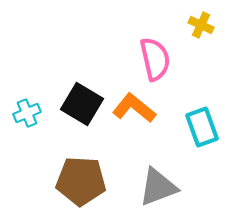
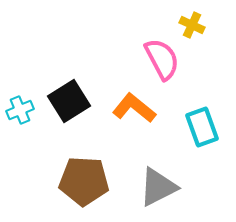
yellow cross: moved 9 px left
pink semicircle: moved 7 px right; rotated 15 degrees counterclockwise
black square: moved 13 px left, 3 px up; rotated 27 degrees clockwise
cyan cross: moved 7 px left, 3 px up
brown pentagon: moved 3 px right
gray triangle: rotated 6 degrees counterclockwise
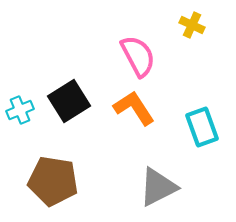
pink semicircle: moved 24 px left, 3 px up
orange L-shape: rotated 18 degrees clockwise
brown pentagon: moved 31 px left; rotated 6 degrees clockwise
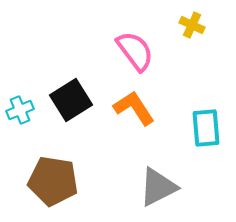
pink semicircle: moved 3 px left, 5 px up; rotated 9 degrees counterclockwise
black square: moved 2 px right, 1 px up
cyan rectangle: moved 4 px right, 1 px down; rotated 15 degrees clockwise
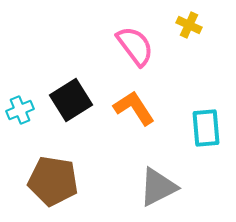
yellow cross: moved 3 px left
pink semicircle: moved 5 px up
